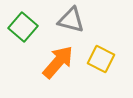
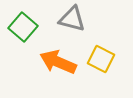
gray triangle: moved 1 px right, 1 px up
orange arrow: rotated 108 degrees counterclockwise
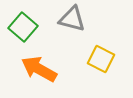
orange arrow: moved 19 px left, 7 px down; rotated 6 degrees clockwise
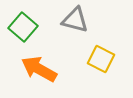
gray triangle: moved 3 px right, 1 px down
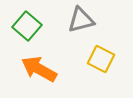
gray triangle: moved 6 px right; rotated 28 degrees counterclockwise
green square: moved 4 px right, 1 px up
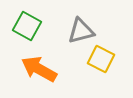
gray triangle: moved 11 px down
green square: rotated 12 degrees counterclockwise
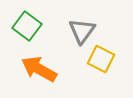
green square: rotated 8 degrees clockwise
gray triangle: moved 1 px right; rotated 40 degrees counterclockwise
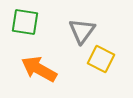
green square: moved 2 px left, 4 px up; rotated 28 degrees counterclockwise
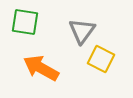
orange arrow: moved 2 px right, 1 px up
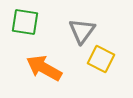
orange arrow: moved 3 px right
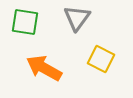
gray triangle: moved 5 px left, 13 px up
